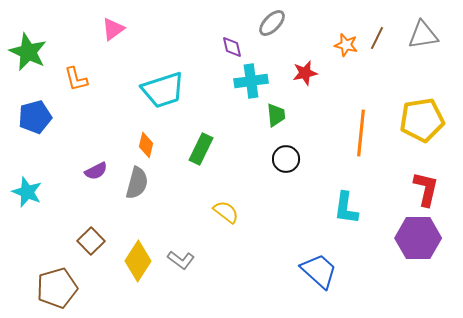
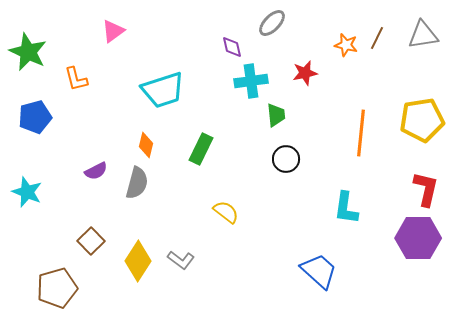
pink triangle: moved 2 px down
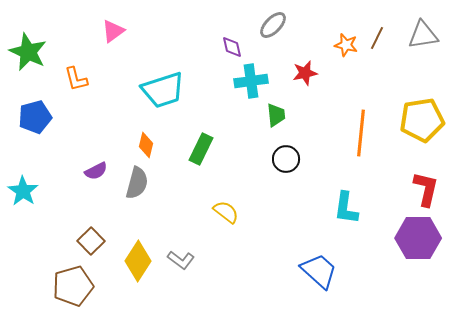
gray ellipse: moved 1 px right, 2 px down
cyan star: moved 4 px left, 1 px up; rotated 12 degrees clockwise
brown pentagon: moved 16 px right, 2 px up
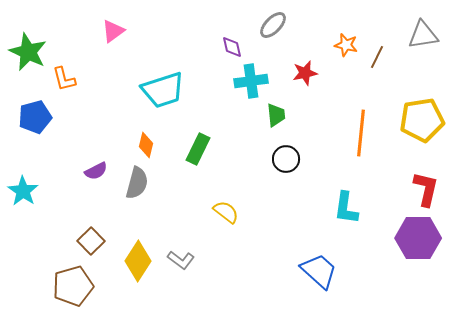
brown line: moved 19 px down
orange L-shape: moved 12 px left
green rectangle: moved 3 px left
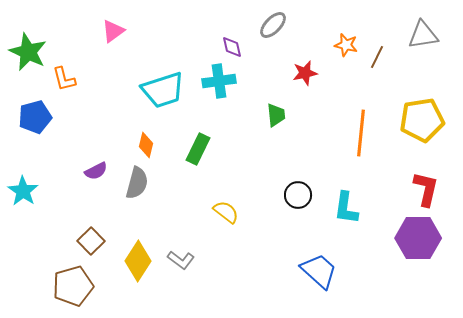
cyan cross: moved 32 px left
black circle: moved 12 px right, 36 px down
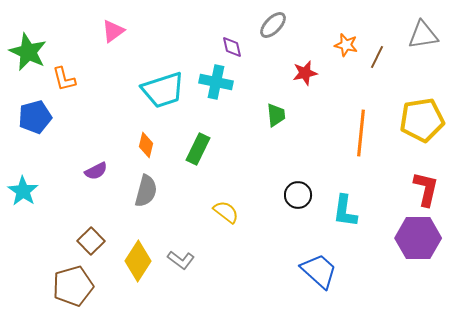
cyan cross: moved 3 px left, 1 px down; rotated 20 degrees clockwise
gray semicircle: moved 9 px right, 8 px down
cyan L-shape: moved 1 px left, 3 px down
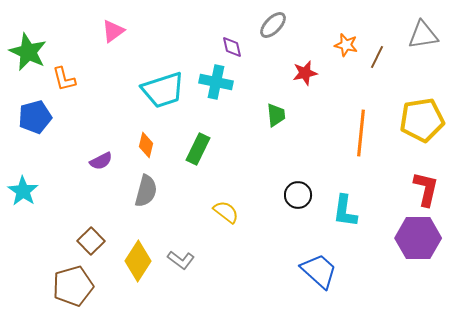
purple semicircle: moved 5 px right, 10 px up
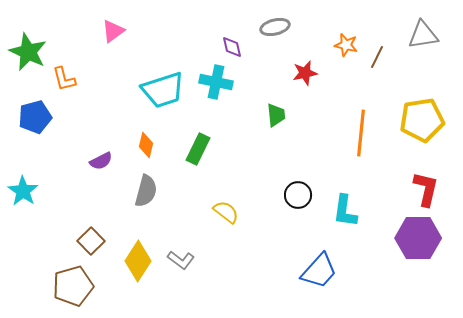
gray ellipse: moved 2 px right, 2 px down; rotated 32 degrees clockwise
blue trapezoid: rotated 90 degrees clockwise
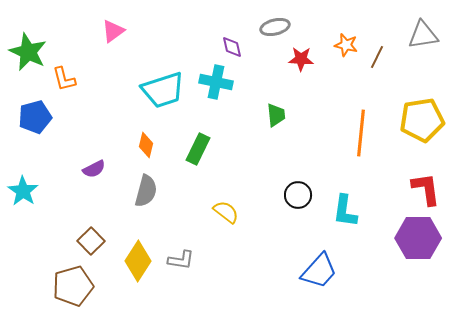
red star: moved 4 px left, 14 px up; rotated 15 degrees clockwise
purple semicircle: moved 7 px left, 8 px down
red L-shape: rotated 21 degrees counterclockwise
gray L-shape: rotated 28 degrees counterclockwise
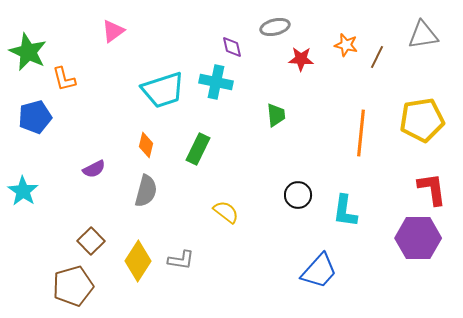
red L-shape: moved 6 px right
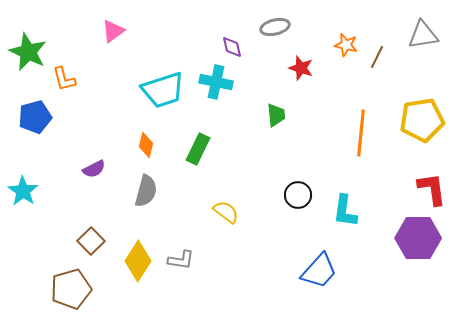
red star: moved 9 px down; rotated 15 degrees clockwise
brown pentagon: moved 2 px left, 3 px down
